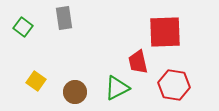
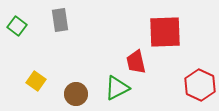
gray rectangle: moved 4 px left, 2 px down
green square: moved 6 px left, 1 px up
red trapezoid: moved 2 px left
red hexagon: moved 26 px right; rotated 16 degrees clockwise
brown circle: moved 1 px right, 2 px down
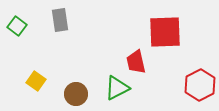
red hexagon: rotated 8 degrees clockwise
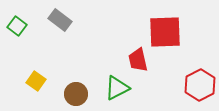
gray rectangle: rotated 45 degrees counterclockwise
red trapezoid: moved 2 px right, 2 px up
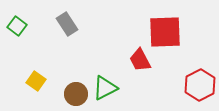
gray rectangle: moved 7 px right, 4 px down; rotated 20 degrees clockwise
red trapezoid: moved 2 px right; rotated 15 degrees counterclockwise
green triangle: moved 12 px left
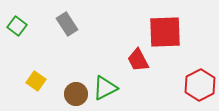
red trapezoid: moved 2 px left
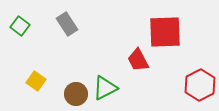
green square: moved 3 px right
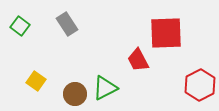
red square: moved 1 px right, 1 px down
brown circle: moved 1 px left
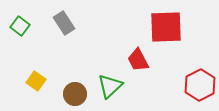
gray rectangle: moved 3 px left, 1 px up
red square: moved 6 px up
green triangle: moved 5 px right, 2 px up; rotated 16 degrees counterclockwise
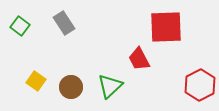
red trapezoid: moved 1 px right, 1 px up
brown circle: moved 4 px left, 7 px up
